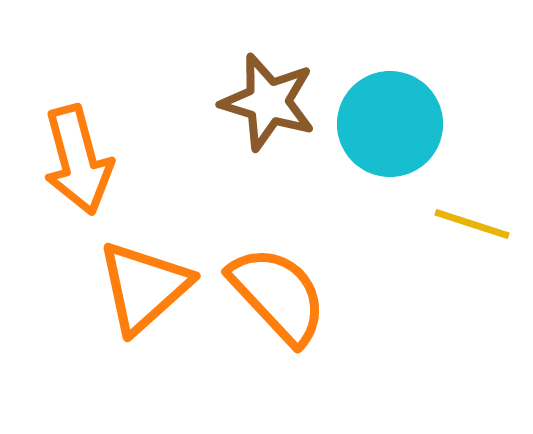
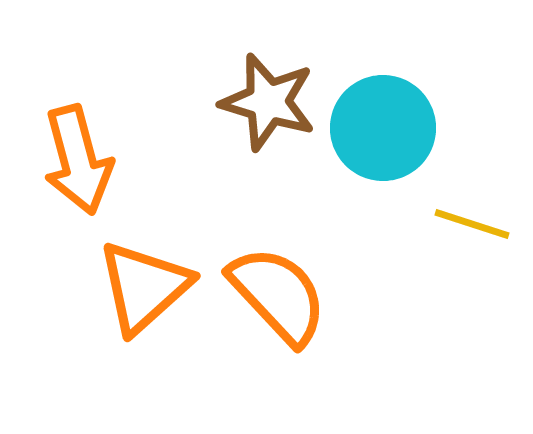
cyan circle: moved 7 px left, 4 px down
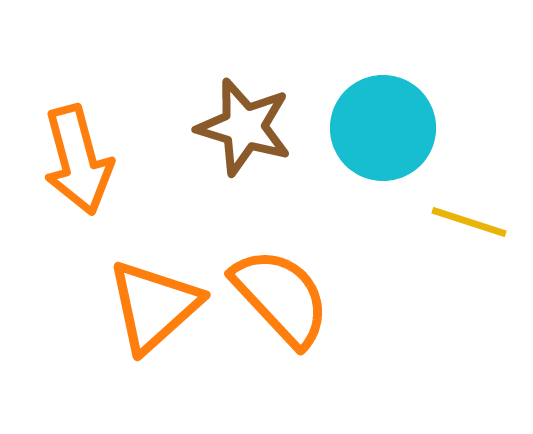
brown star: moved 24 px left, 25 px down
yellow line: moved 3 px left, 2 px up
orange triangle: moved 10 px right, 19 px down
orange semicircle: moved 3 px right, 2 px down
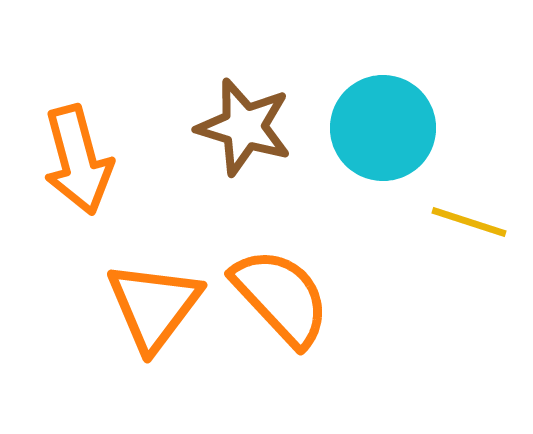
orange triangle: rotated 11 degrees counterclockwise
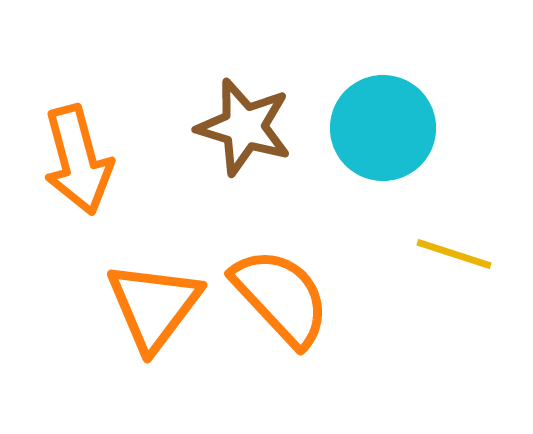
yellow line: moved 15 px left, 32 px down
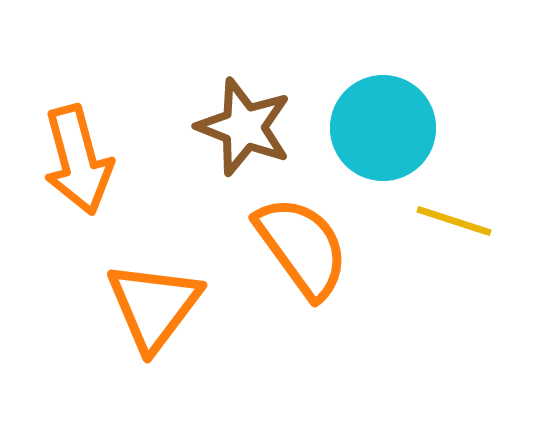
brown star: rotated 4 degrees clockwise
yellow line: moved 33 px up
orange semicircle: moved 21 px right, 50 px up; rotated 7 degrees clockwise
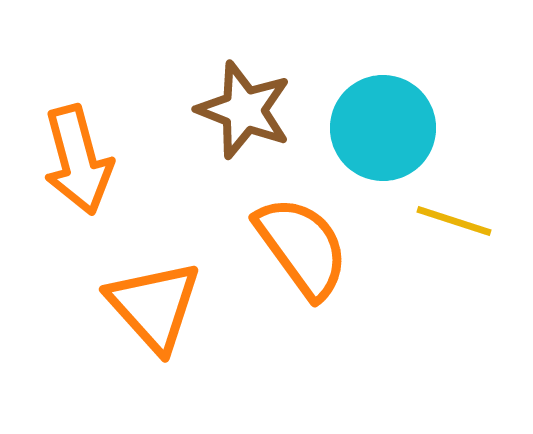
brown star: moved 17 px up
orange triangle: rotated 19 degrees counterclockwise
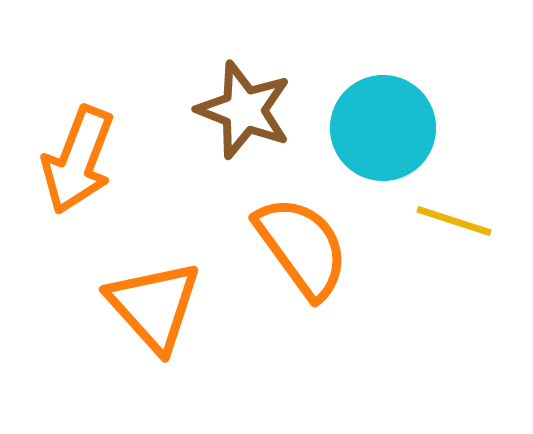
orange arrow: rotated 36 degrees clockwise
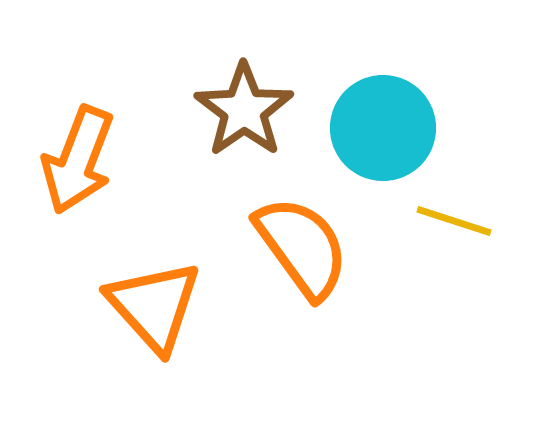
brown star: rotated 16 degrees clockwise
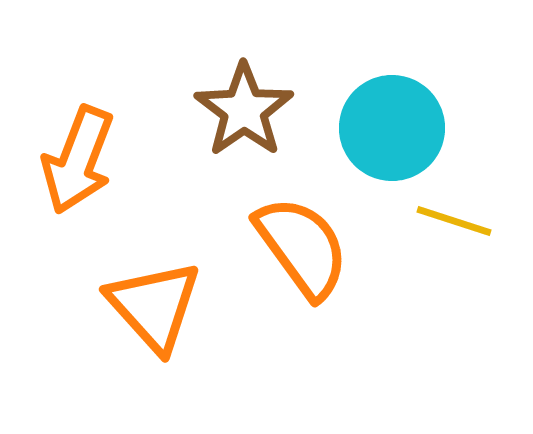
cyan circle: moved 9 px right
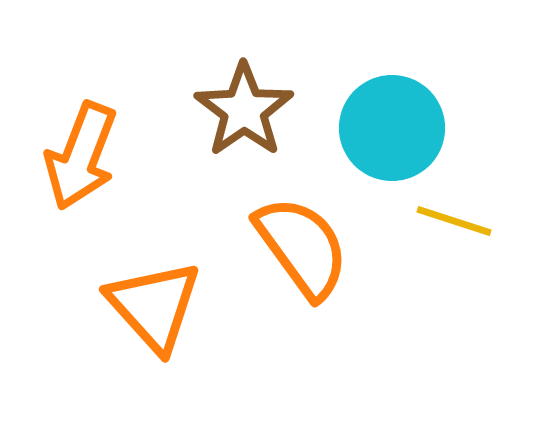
orange arrow: moved 3 px right, 4 px up
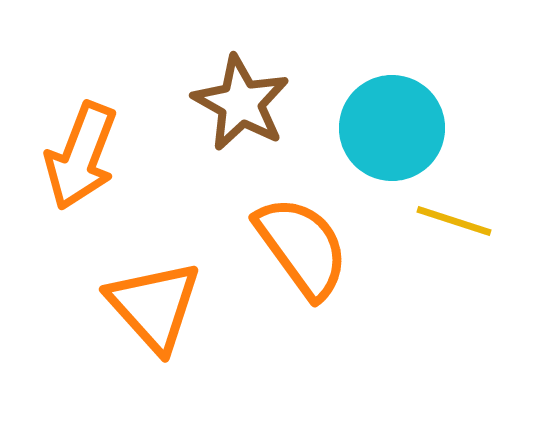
brown star: moved 3 px left, 7 px up; rotated 8 degrees counterclockwise
